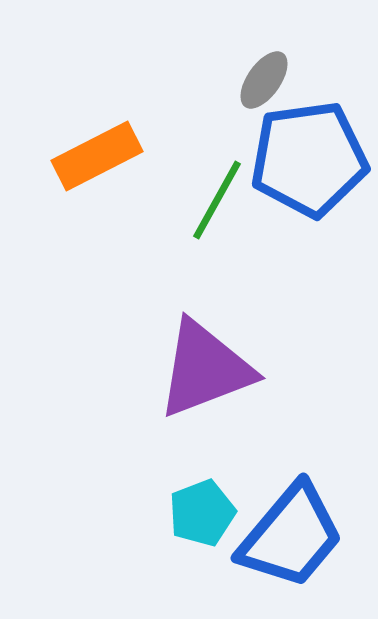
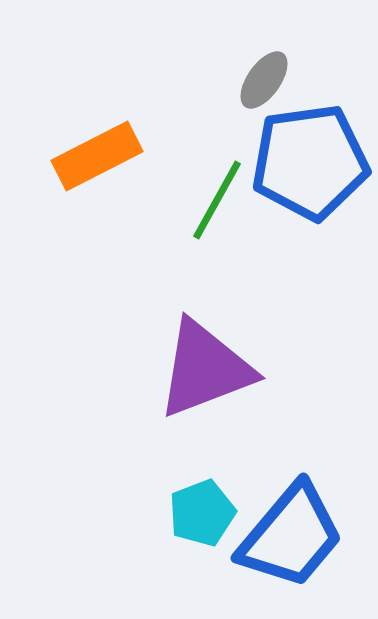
blue pentagon: moved 1 px right, 3 px down
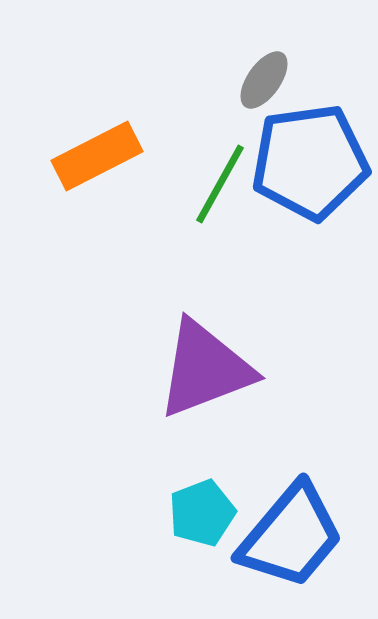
green line: moved 3 px right, 16 px up
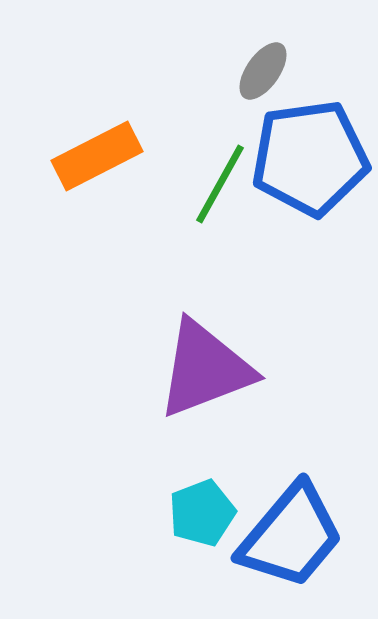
gray ellipse: moved 1 px left, 9 px up
blue pentagon: moved 4 px up
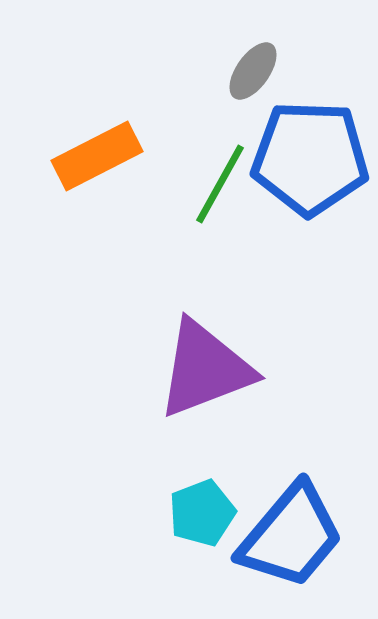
gray ellipse: moved 10 px left
blue pentagon: rotated 10 degrees clockwise
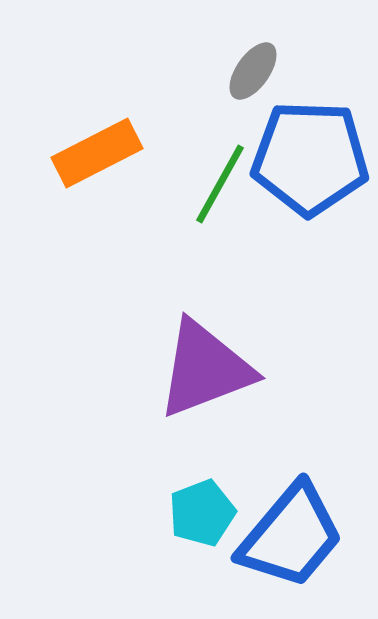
orange rectangle: moved 3 px up
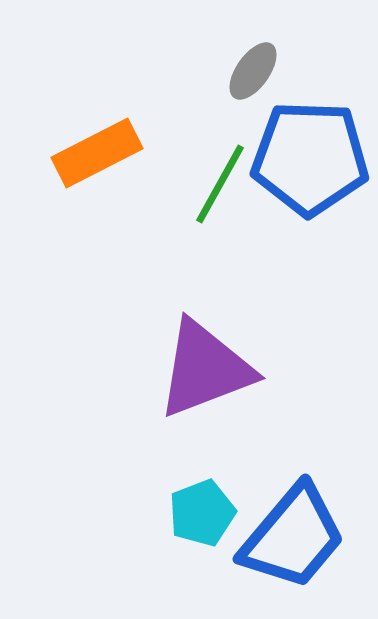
blue trapezoid: moved 2 px right, 1 px down
